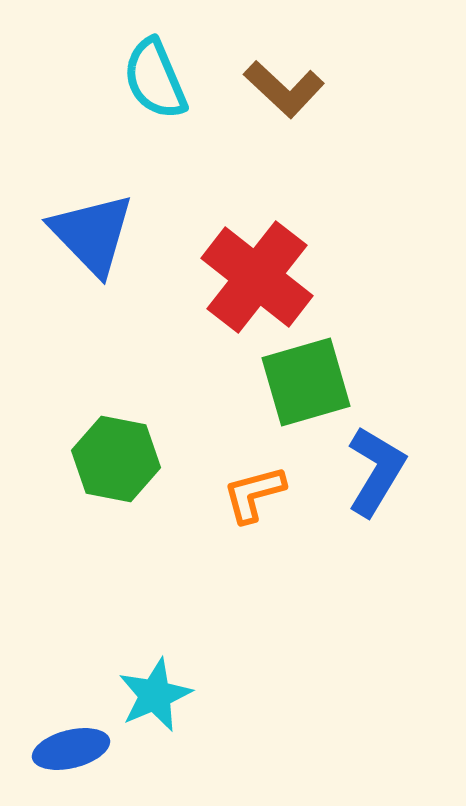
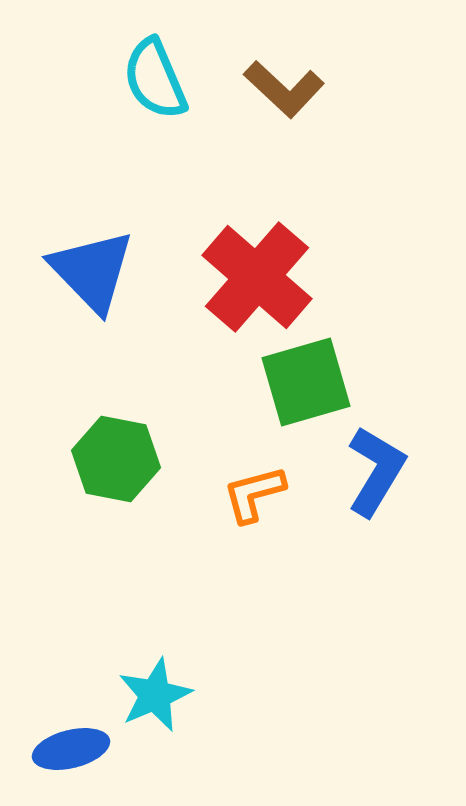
blue triangle: moved 37 px down
red cross: rotated 3 degrees clockwise
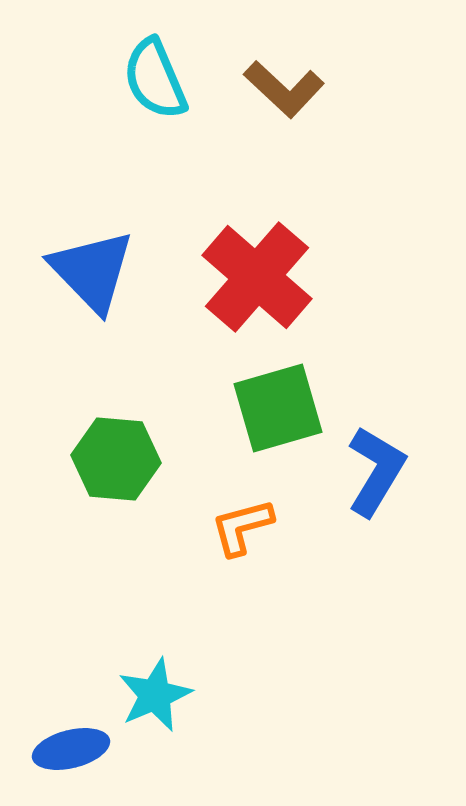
green square: moved 28 px left, 26 px down
green hexagon: rotated 6 degrees counterclockwise
orange L-shape: moved 12 px left, 33 px down
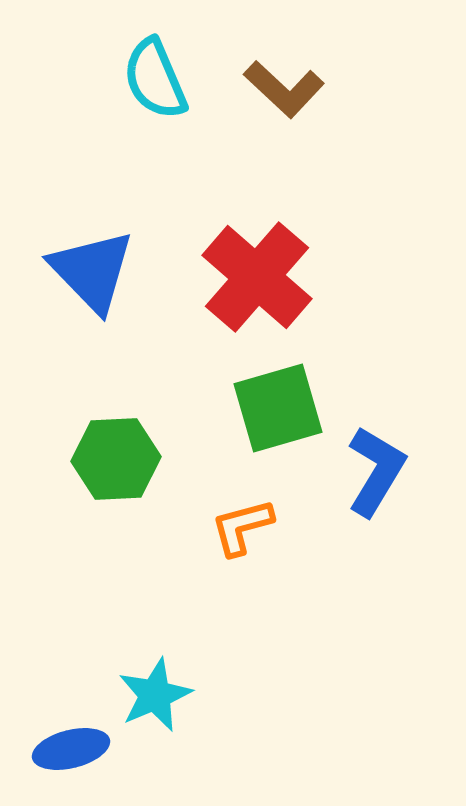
green hexagon: rotated 8 degrees counterclockwise
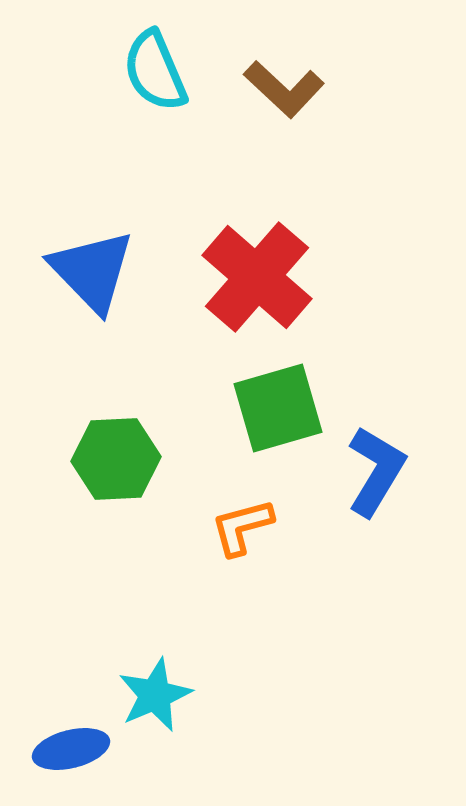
cyan semicircle: moved 8 px up
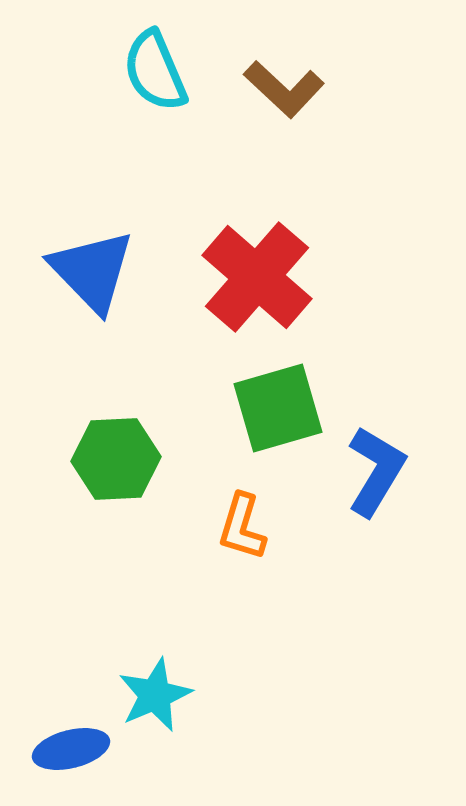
orange L-shape: rotated 58 degrees counterclockwise
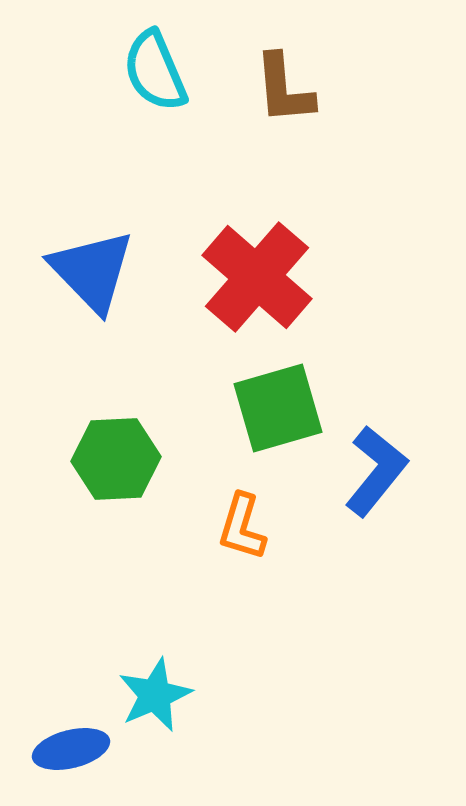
brown L-shape: rotated 42 degrees clockwise
blue L-shape: rotated 8 degrees clockwise
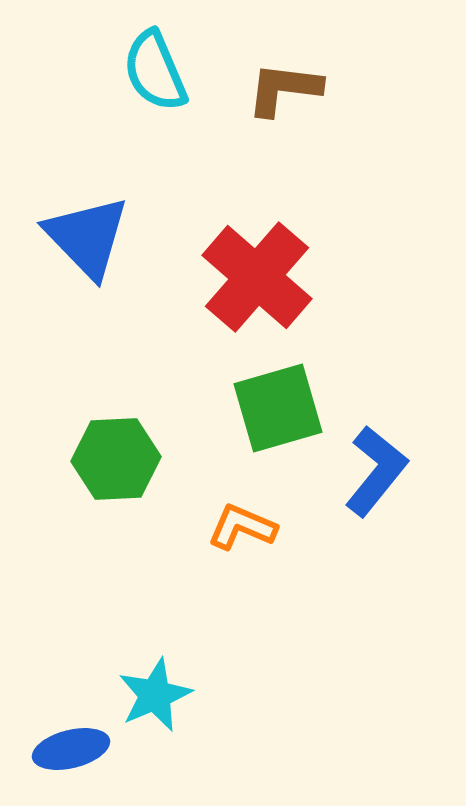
brown L-shape: rotated 102 degrees clockwise
blue triangle: moved 5 px left, 34 px up
orange L-shape: rotated 96 degrees clockwise
